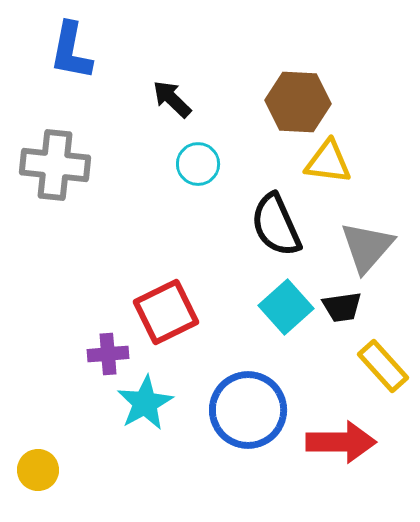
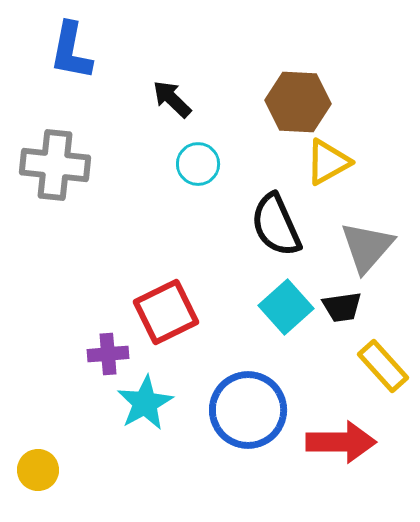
yellow triangle: rotated 36 degrees counterclockwise
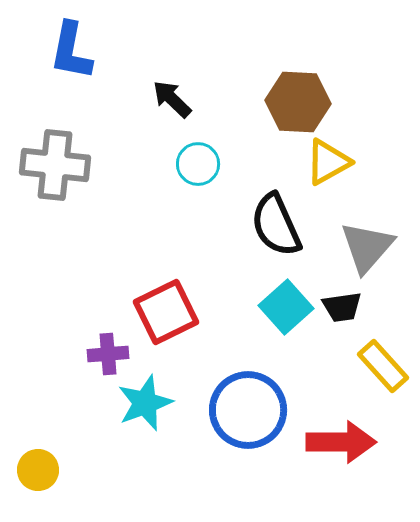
cyan star: rotated 8 degrees clockwise
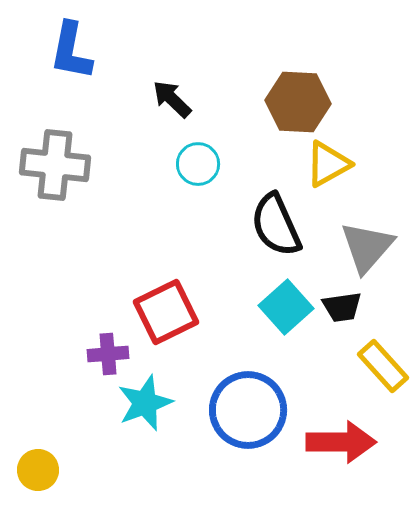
yellow triangle: moved 2 px down
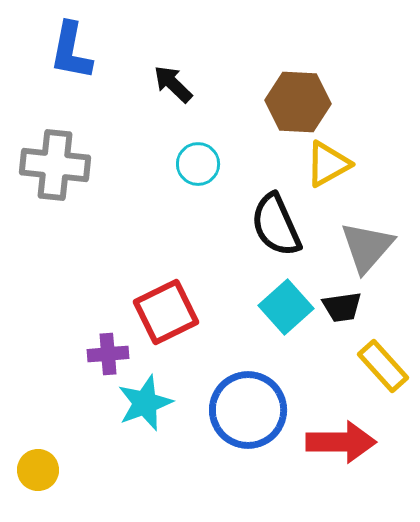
black arrow: moved 1 px right, 15 px up
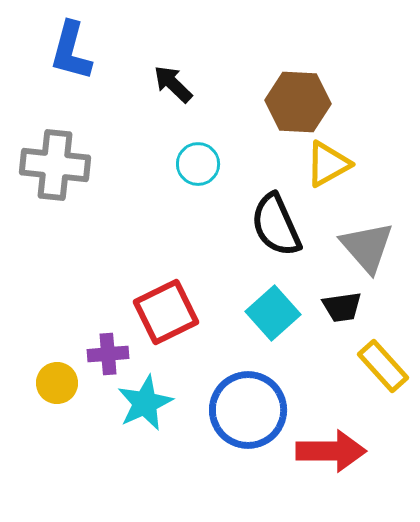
blue L-shape: rotated 4 degrees clockwise
gray triangle: rotated 22 degrees counterclockwise
cyan square: moved 13 px left, 6 px down
cyan star: rotated 4 degrees counterclockwise
red arrow: moved 10 px left, 9 px down
yellow circle: moved 19 px right, 87 px up
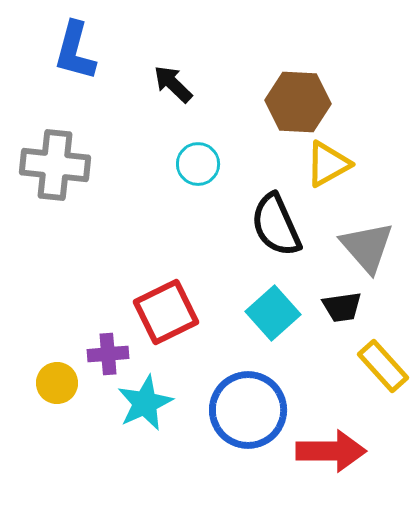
blue L-shape: moved 4 px right
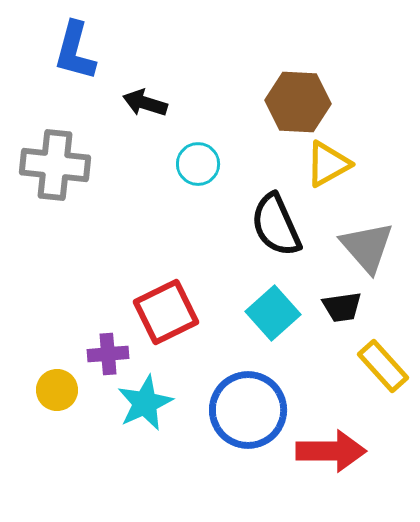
black arrow: moved 28 px left, 19 px down; rotated 27 degrees counterclockwise
yellow circle: moved 7 px down
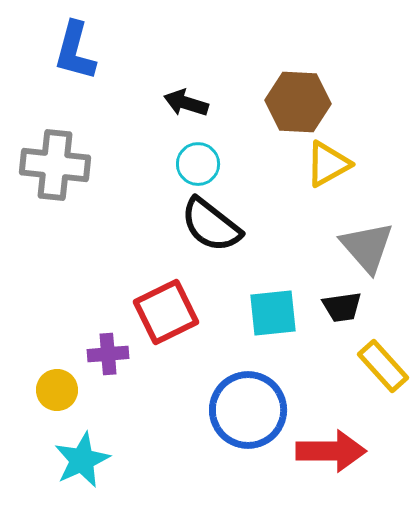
black arrow: moved 41 px right
black semicircle: moved 65 px left; rotated 28 degrees counterclockwise
cyan square: rotated 36 degrees clockwise
cyan star: moved 63 px left, 57 px down
